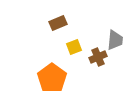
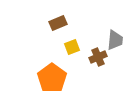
yellow square: moved 2 px left
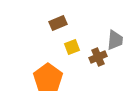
orange pentagon: moved 4 px left
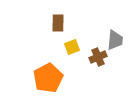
brown rectangle: rotated 66 degrees counterclockwise
orange pentagon: rotated 8 degrees clockwise
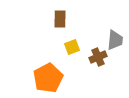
brown rectangle: moved 2 px right, 4 px up
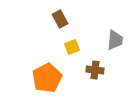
brown rectangle: rotated 30 degrees counterclockwise
brown cross: moved 3 px left, 13 px down; rotated 30 degrees clockwise
orange pentagon: moved 1 px left
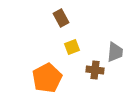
brown rectangle: moved 1 px right, 1 px up
gray trapezoid: moved 12 px down
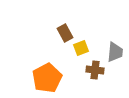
brown rectangle: moved 4 px right, 15 px down
yellow square: moved 9 px right, 1 px down
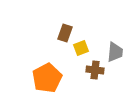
brown rectangle: rotated 48 degrees clockwise
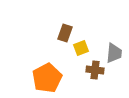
gray trapezoid: moved 1 px left, 1 px down
